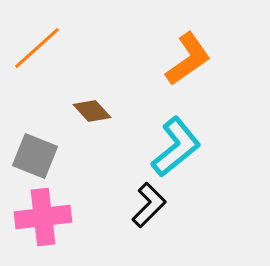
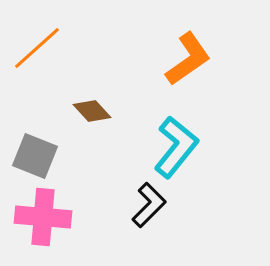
cyan L-shape: rotated 12 degrees counterclockwise
pink cross: rotated 12 degrees clockwise
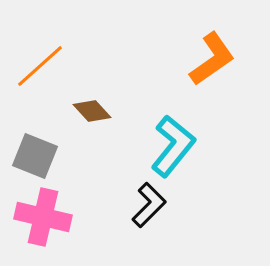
orange line: moved 3 px right, 18 px down
orange L-shape: moved 24 px right
cyan L-shape: moved 3 px left, 1 px up
pink cross: rotated 8 degrees clockwise
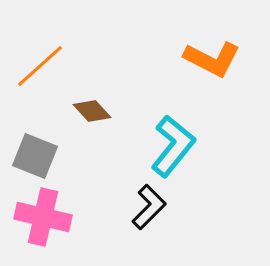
orange L-shape: rotated 62 degrees clockwise
black L-shape: moved 2 px down
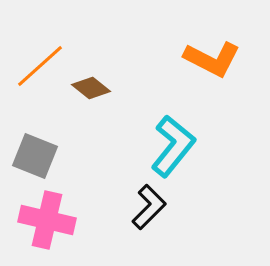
brown diamond: moved 1 px left, 23 px up; rotated 9 degrees counterclockwise
pink cross: moved 4 px right, 3 px down
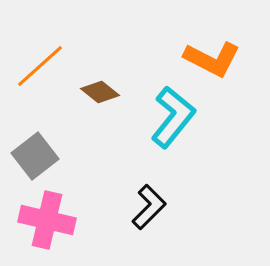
brown diamond: moved 9 px right, 4 px down
cyan L-shape: moved 29 px up
gray square: rotated 30 degrees clockwise
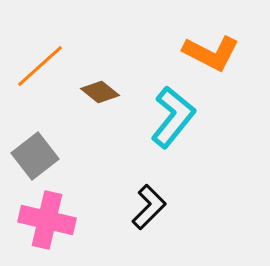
orange L-shape: moved 1 px left, 6 px up
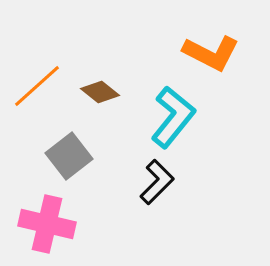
orange line: moved 3 px left, 20 px down
gray square: moved 34 px right
black L-shape: moved 8 px right, 25 px up
pink cross: moved 4 px down
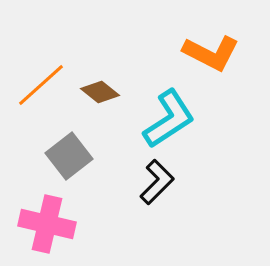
orange line: moved 4 px right, 1 px up
cyan L-shape: moved 4 px left, 2 px down; rotated 18 degrees clockwise
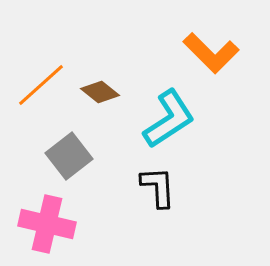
orange L-shape: rotated 18 degrees clockwise
black L-shape: moved 1 px right, 5 px down; rotated 48 degrees counterclockwise
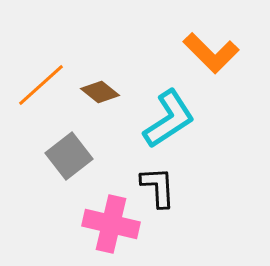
pink cross: moved 64 px right
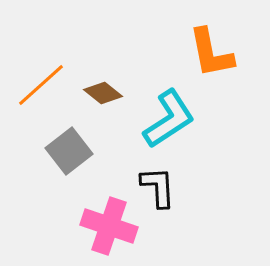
orange L-shape: rotated 34 degrees clockwise
brown diamond: moved 3 px right, 1 px down
gray square: moved 5 px up
pink cross: moved 2 px left, 2 px down; rotated 6 degrees clockwise
